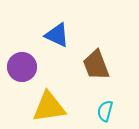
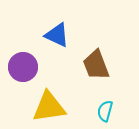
purple circle: moved 1 px right
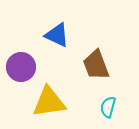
purple circle: moved 2 px left
yellow triangle: moved 5 px up
cyan semicircle: moved 3 px right, 4 px up
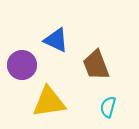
blue triangle: moved 1 px left, 5 px down
purple circle: moved 1 px right, 2 px up
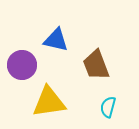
blue triangle: rotated 12 degrees counterclockwise
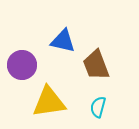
blue triangle: moved 7 px right, 1 px down
cyan semicircle: moved 10 px left
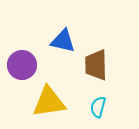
brown trapezoid: rotated 20 degrees clockwise
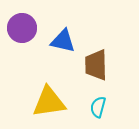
purple circle: moved 37 px up
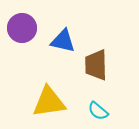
cyan semicircle: moved 4 px down; rotated 65 degrees counterclockwise
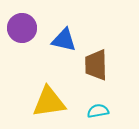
blue triangle: moved 1 px right, 1 px up
cyan semicircle: rotated 130 degrees clockwise
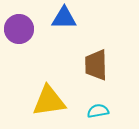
purple circle: moved 3 px left, 1 px down
blue triangle: moved 22 px up; rotated 12 degrees counterclockwise
yellow triangle: moved 1 px up
